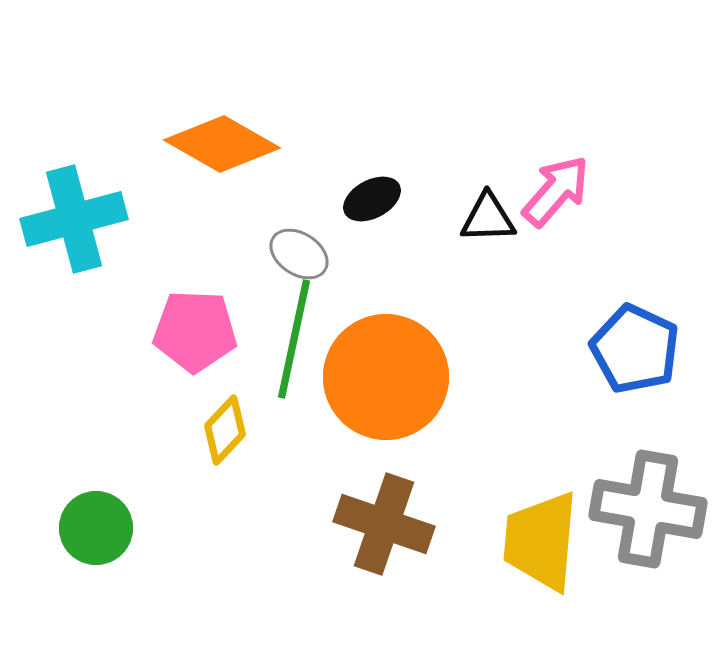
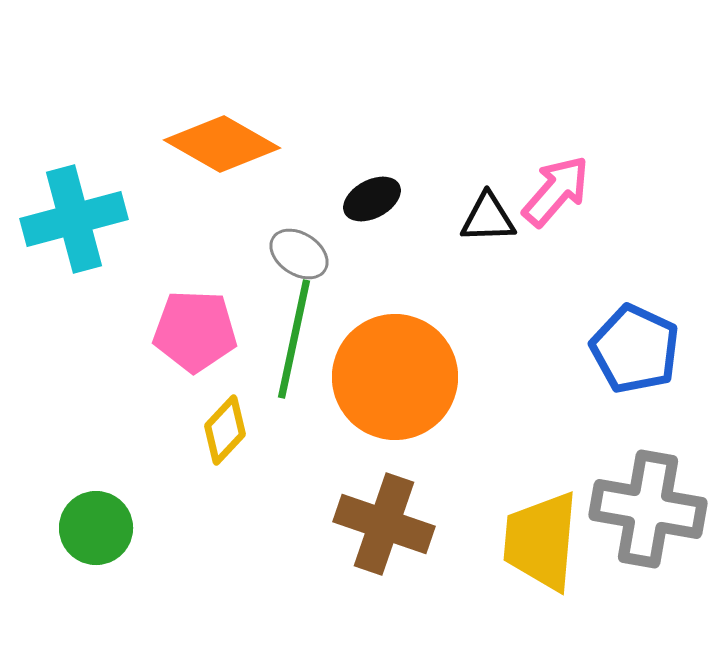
orange circle: moved 9 px right
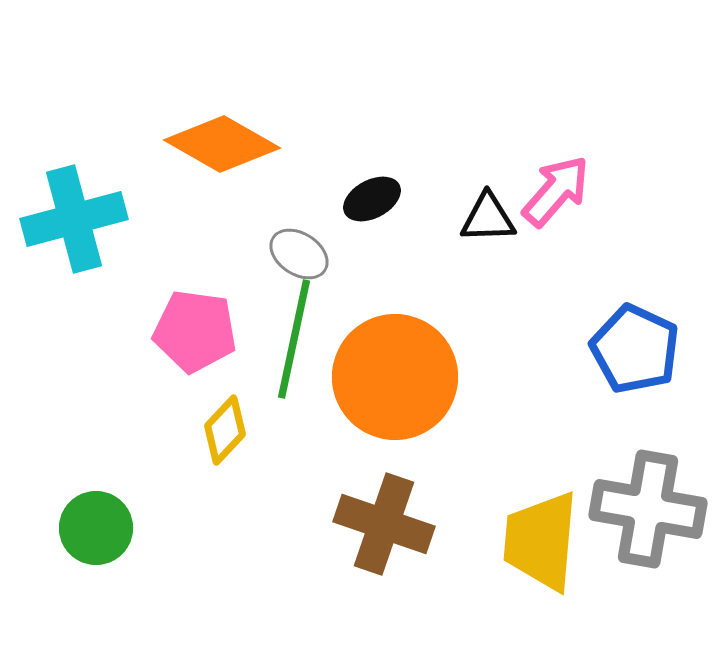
pink pentagon: rotated 6 degrees clockwise
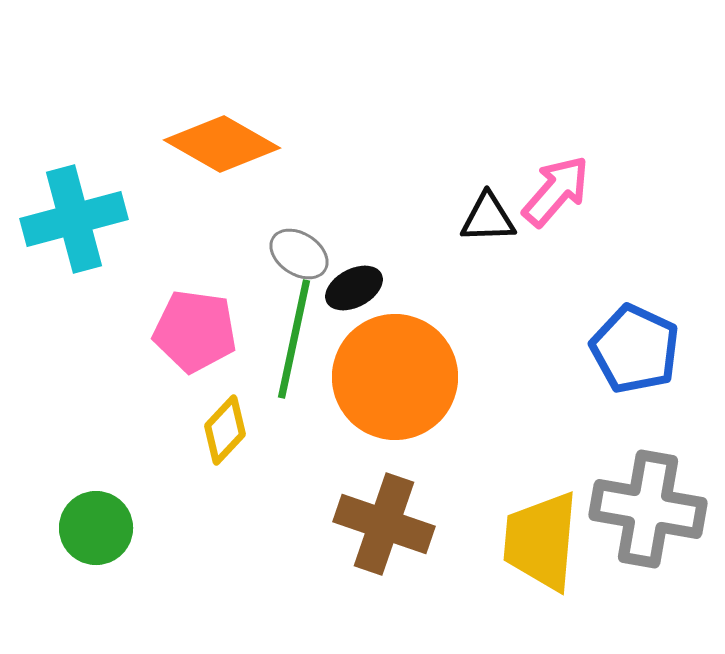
black ellipse: moved 18 px left, 89 px down
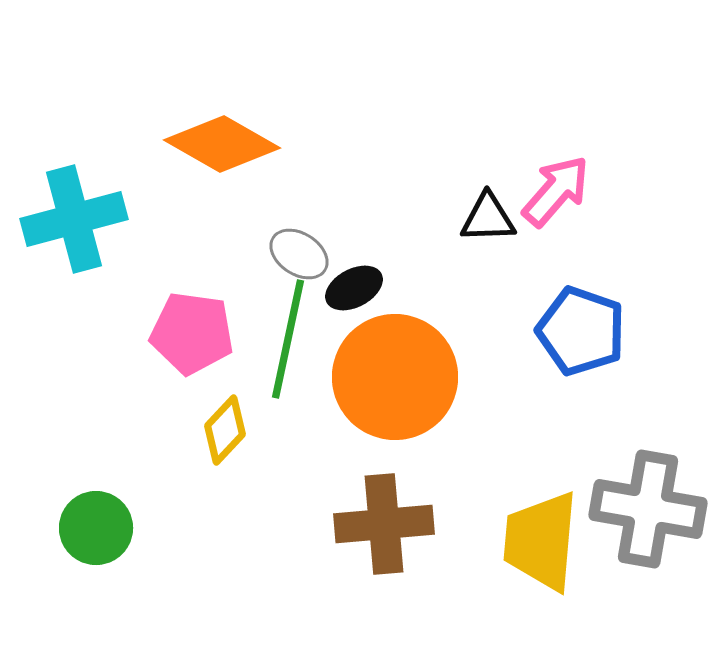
pink pentagon: moved 3 px left, 2 px down
green line: moved 6 px left
blue pentagon: moved 54 px left, 18 px up; rotated 6 degrees counterclockwise
brown cross: rotated 24 degrees counterclockwise
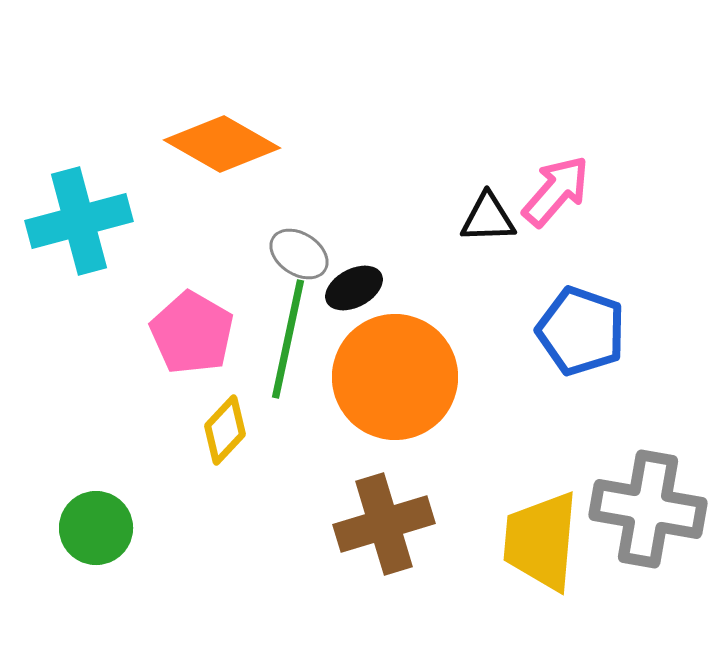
cyan cross: moved 5 px right, 2 px down
pink pentagon: rotated 22 degrees clockwise
brown cross: rotated 12 degrees counterclockwise
